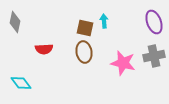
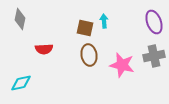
gray diamond: moved 5 px right, 3 px up
brown ellipse: moved 5 px right, 3 px down
pink star: moved 1 px left, 2 px down
cyan diamond: rotated 65 degrees counterclockwise
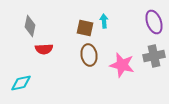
gray diamond: moved 10 px right, 7 px down
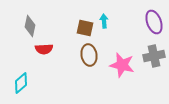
cyan diamond: rotated 30 degrees counterclockwise
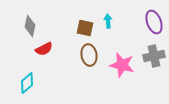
cyan arrow: moved 4 px right
red semicircle: rotated 24 degrees counterclockwise
cyan diamond: moved 6 px right
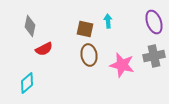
brown square: moved 1 px down
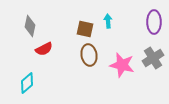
purple ellipse: rotated 20 degrees clockwise
gray cross: moved 1 px left, 2 px down; rotated 20 degrees counterclockwise
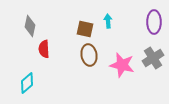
red semicircle: rotated 114 degrees clockwise
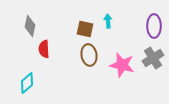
purple ellipse: moved 4 px down
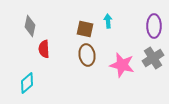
brown ellipse: moved 2 px left
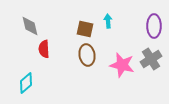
gray diamond: rotated 25 degrees counterclockwise
gray cross: moved 2 px left, 1 px down
cyan diamond: moved 1 px left
